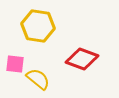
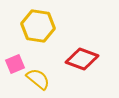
pink square: rotated 30 degrees counterclockwise
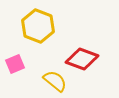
yellow hexagon: rotated 12 degrees clockwise
yellow semicircle: moved 17 px right, 2 px down
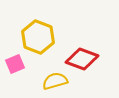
yellow hexagon: moved 11 px down
yellow semicircle: rotated 55 degrees counterclockwise
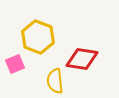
red diamond: rotated 12 degrees counterclockwise
yellow semicircle: rotated 80 degrees counterclockwise
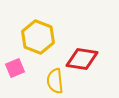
pink square: moved 4 px down
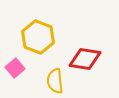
red diamond: moved 3 px right
pink square: rotated 18 degrees counterclockwise
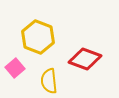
red diamond: rotated 12 degrees clockwise
yellow semicircle: moved 6 px left
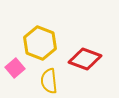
yellow hexagon: moved 2 px right, 6 px down
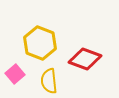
pink square: moved 6 px down
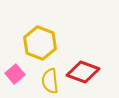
red diamond: moved 2 px left, 13 px down
yellow semicircle: moved 1 px right
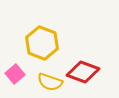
yellow hexagon: moved 2 px right
yellow semicircle: moved 1 px down; rotated 65 degrees counterclockwise
